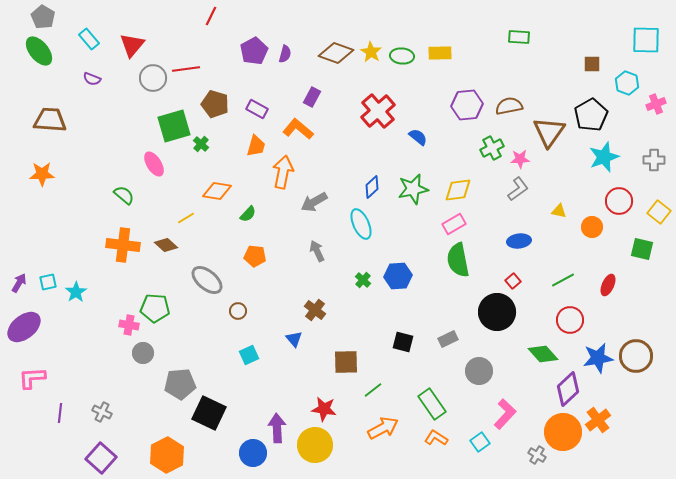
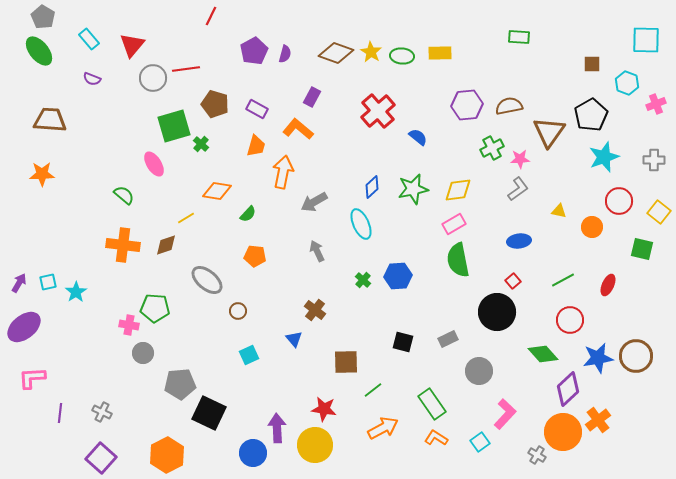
brown diamond at (166, 245): rotated 60 degrees counterclockwise
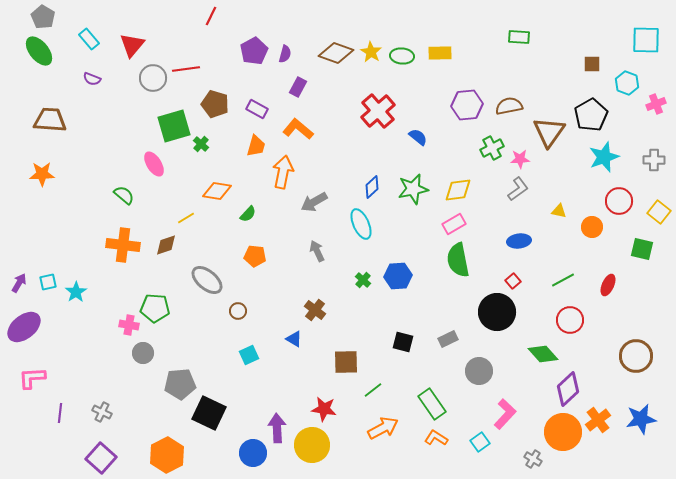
purple rectangle at (312, 97): moved 14 px left, 10 px up
blue triangle at (294, 339): rotated 18 degrees counterclockwise
blue star at (598, 358): moved 43 px right, 61 px down
yellow circle at (315, 445): moved 3 px left
gray cross at (537, 455): moved 4 px left, 4 px down
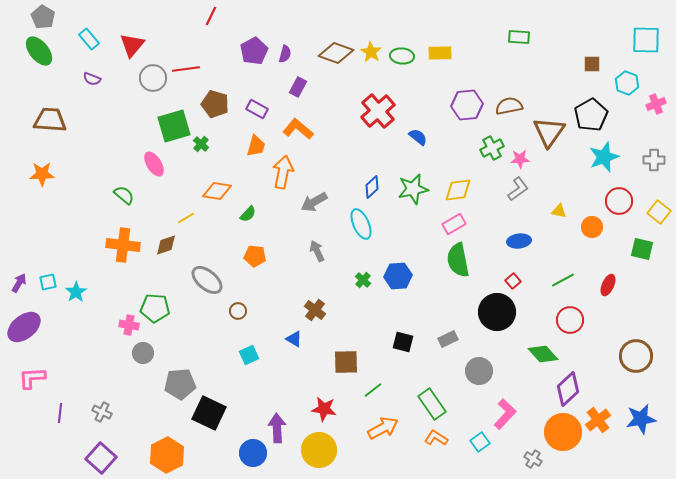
yellow circle at (312, 445): moved 7 px right, 5 px down
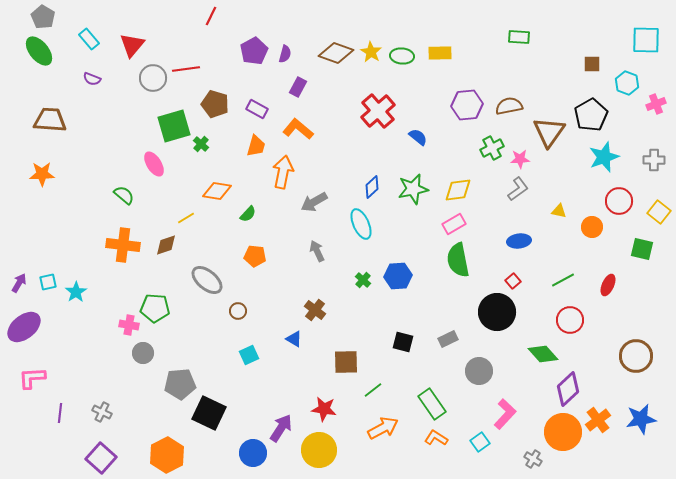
purple arrow at (277, 428): moved 4 px right; rotated 36 degrees clockwise
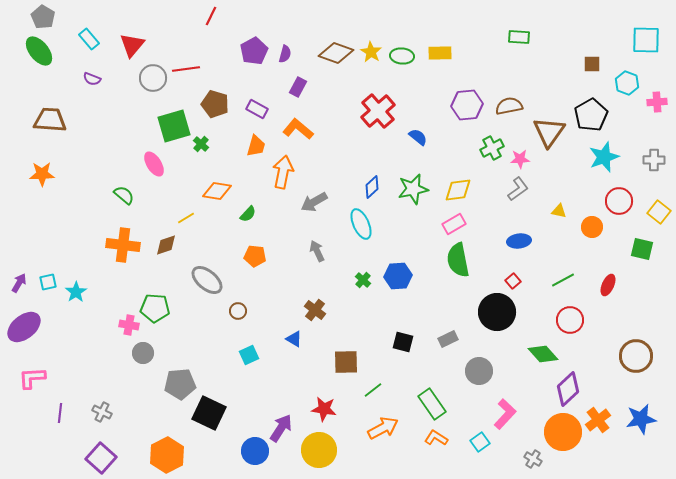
pink cross at (656, 104): moved 1 px right, 2 px up; rotated 18 degrees clockwise
blue circle at (253, 453): moved 2 px right, 2 px up
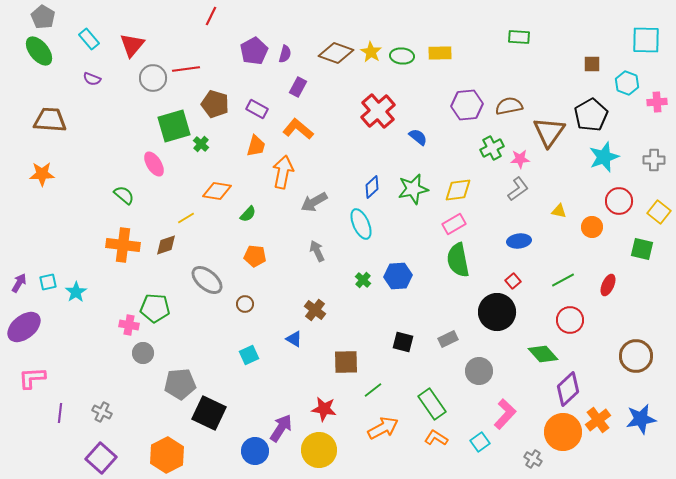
brown circle at (238, 311): moved 7 px right, 7 px up
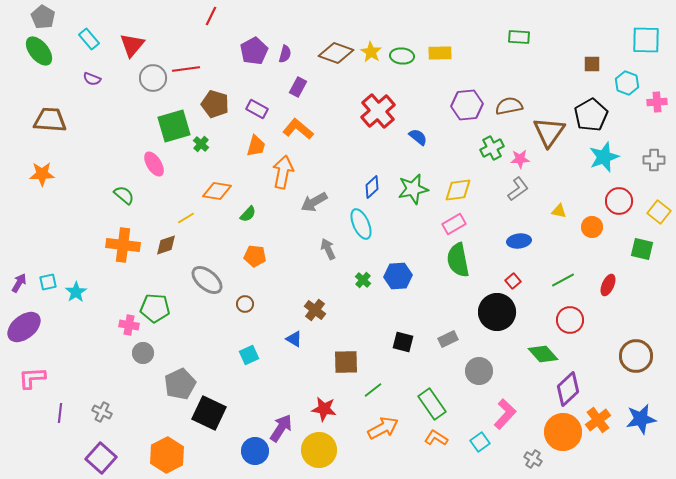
gray arrow at (317, 251): moved 11 px right, 2 px up
gray pentagon at (180, 384): rotated 20 degrees counterclockwise
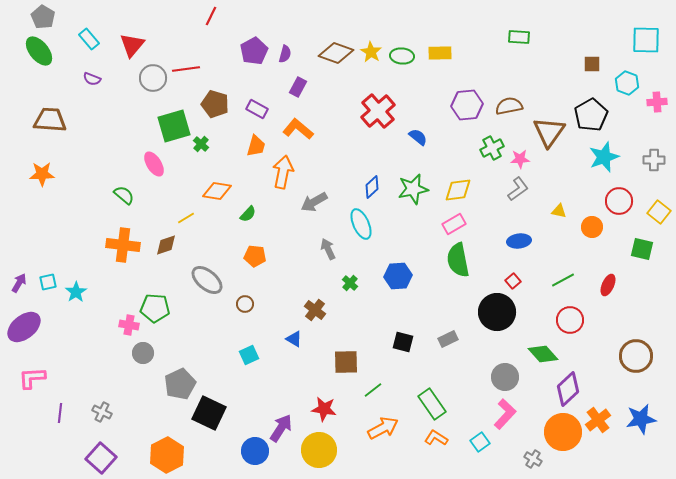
green cross at (363, 280): moved 13 px left, 3 px down
gray circle at (479, 371): moved 26 px right, 6 px down
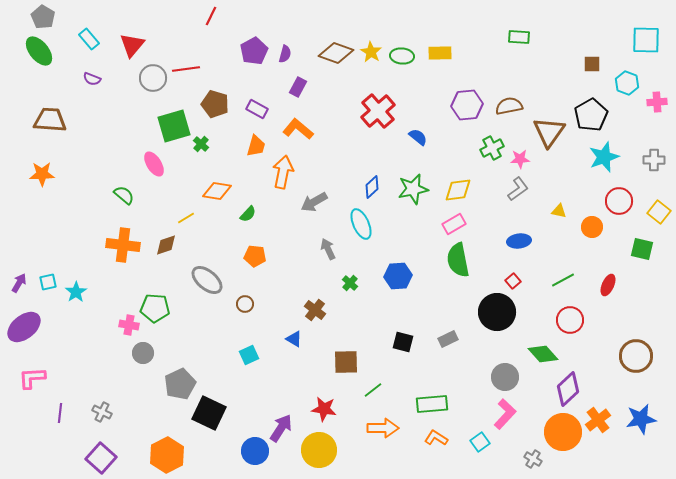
green rectangle at (432, 404): rotated 60 degrees counterclockwise
orange arrow at (383, 428): rotated 28 degrees clockwise
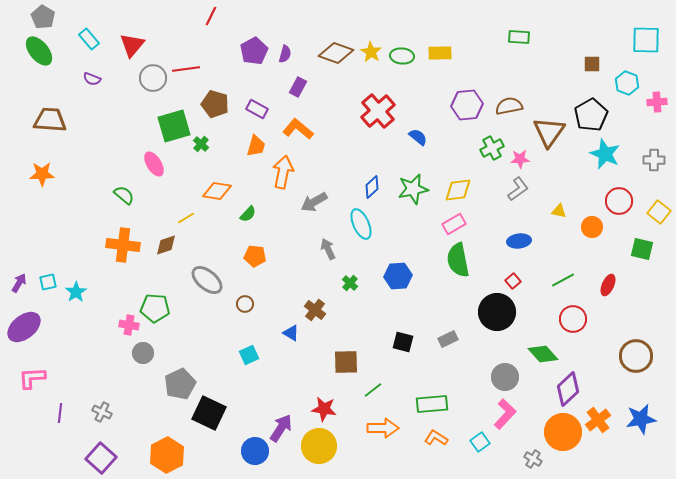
cyan star at (604, 157): moved 1 px right, 3 px up; rotated 28 degrees counterclockwise
red circle at (570, 320): moved 3 px right, 1 px up
blue triangle at (294, 339): moved 3 px left, 6 px up
yellow circle at (319, 450): moved 4 px up
